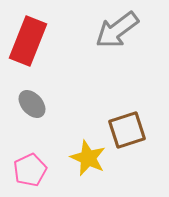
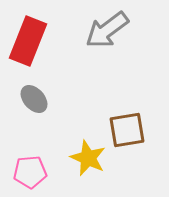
gray arrow: moved 10 px left
gray ellipse: moved 2 px right, 5 px up
brown square: rotated 9 degrees clockwise
pink pentagon: moved 2 px down; rotated 20 degrees clockwise
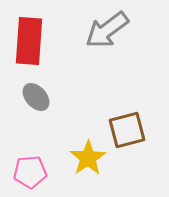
red rectangle: moved 1 px right; rotated 18 degrees counterclockwise
gray ellipse: moved 2 px right, 2 px up
brown square: rotated 6 degrees counterclockwise
yellow star: rotated 15 degrees clockwise
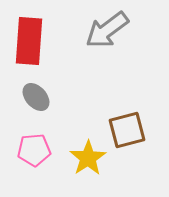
pink pentagon: moved 4 px right, 22 px up
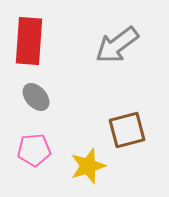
gray arrow: moved 10 px right, 15 px down
yellow star: moved 8 px down; rotated 15 degrees clockwise
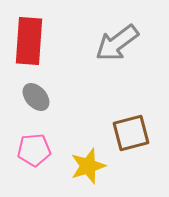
gray arrow: moved 2 px up
brown square: moved 4 px right, 3 px down
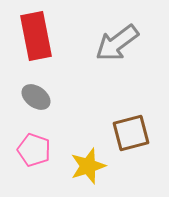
red rectangle: moved 7 px right, 5 px up; rotated 15 degrees counterclockwise
gray ellipse: rotated 12 degrees counterclockwise
pink pentagon: rotated 24 degrees clockwise
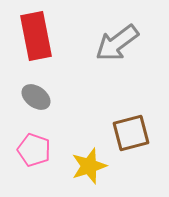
yellow star: moved 1 px right
